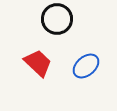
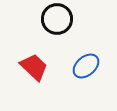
red trapezoid: moved 4 px left, 4 px down
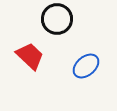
red trapezoid: moved 4 px left, 11 px up
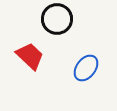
blue ellipse: moved 2 px down; rotated 12 degrees counterclockwise
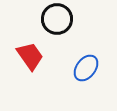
red trapezoid: rotated 12 degrees clockwise
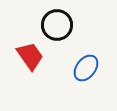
black circle: moved 6 px down
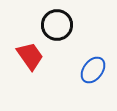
blue ellipse: moved 7 px right, 2 px down
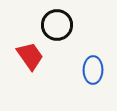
blue ellipse: rotated 36 degrees counterclockwise
